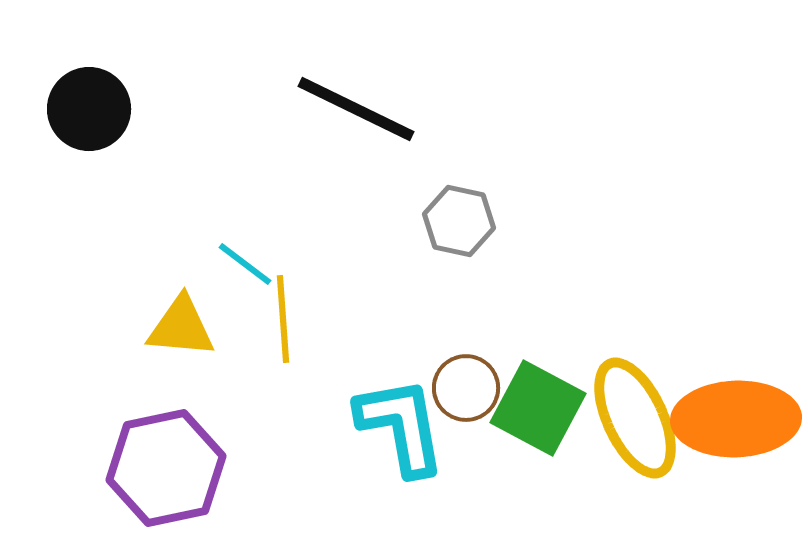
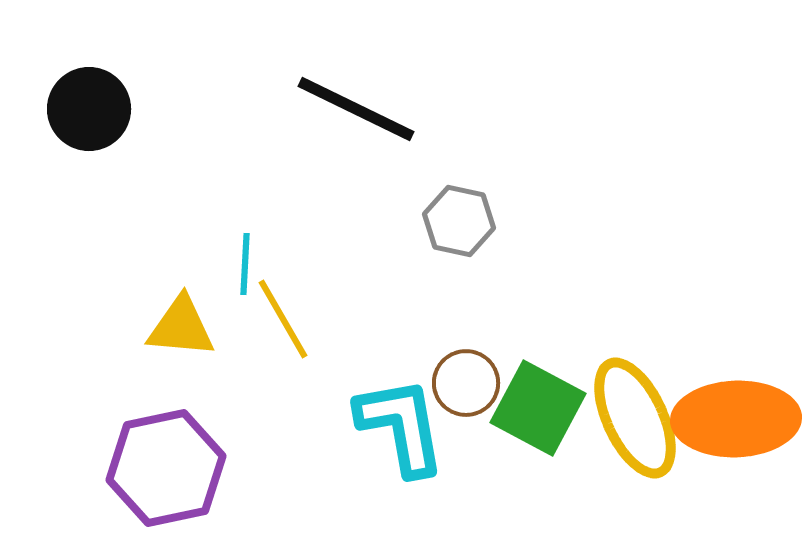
cyan line: rotated 56 degrees clockwise
yellow line: rotated 26 degrees counterclockwise
brown circle: moved 5 px up
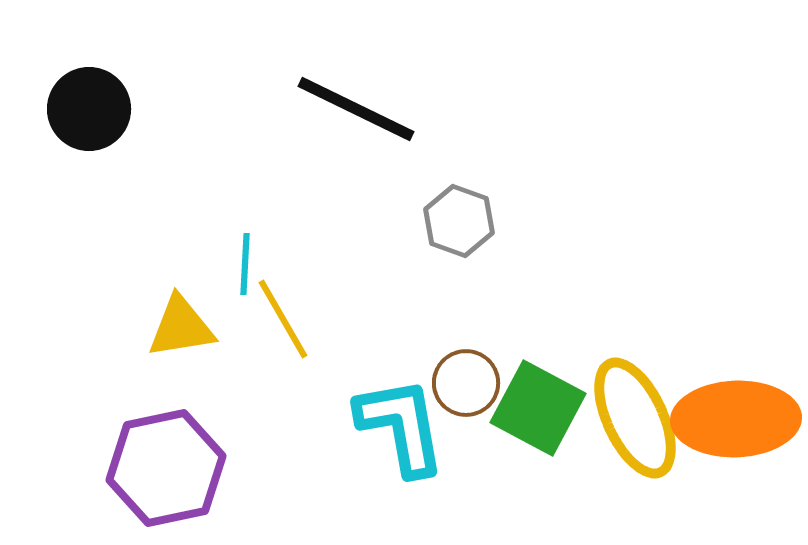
gray hexagon: rotated 8 degrees clockwise
yellow triangle: rotated 14 degrees counterclockwise
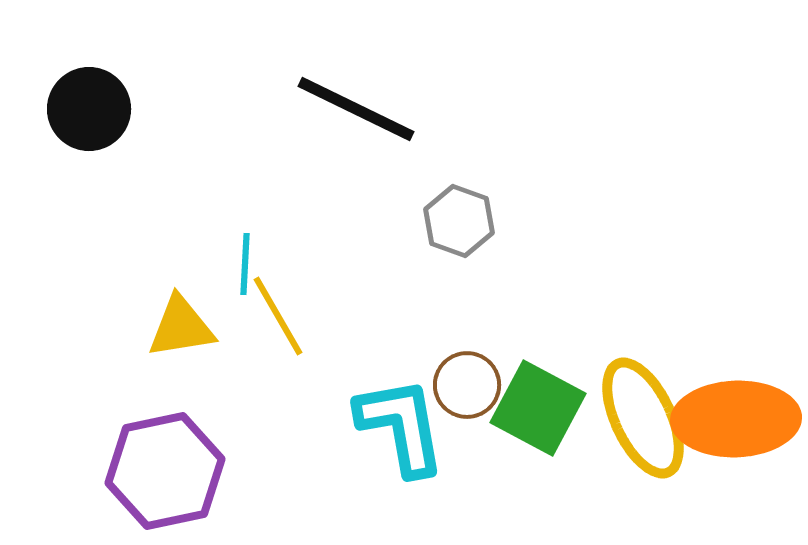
yellow line: moved 5 px left, 3 px up
brown circle: moved 1 px right, 2 px down
yellow ellipse: moved 8 px right
purple hexagon: moved 1 px left, 3 px down
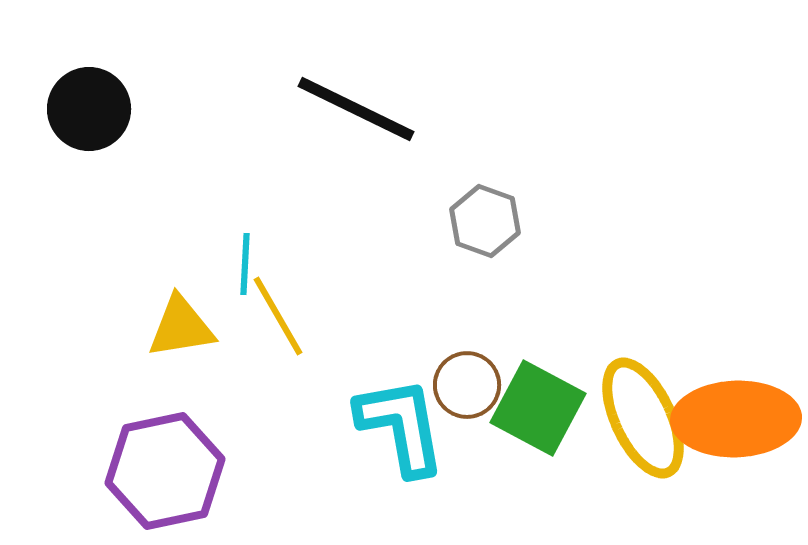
gray hexagon: moved 26 px right
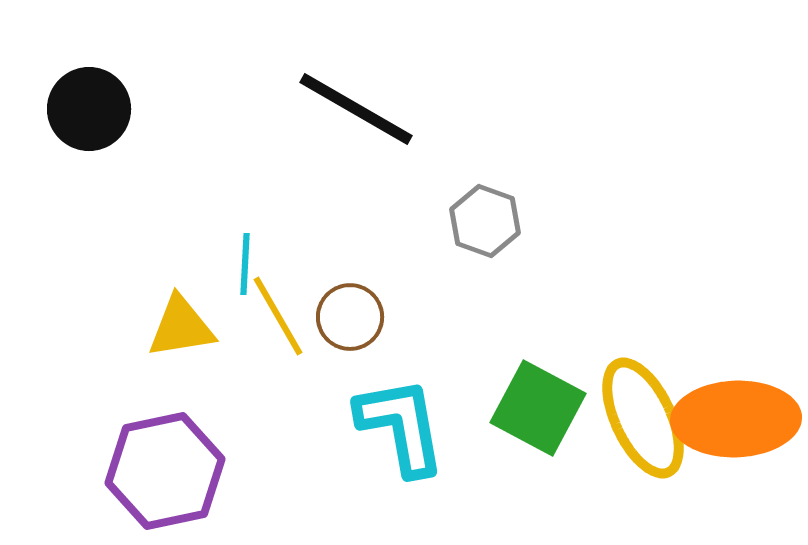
black line: rotated 4 degrees clockwise
brown circle: moved 117 px left, 68 px up
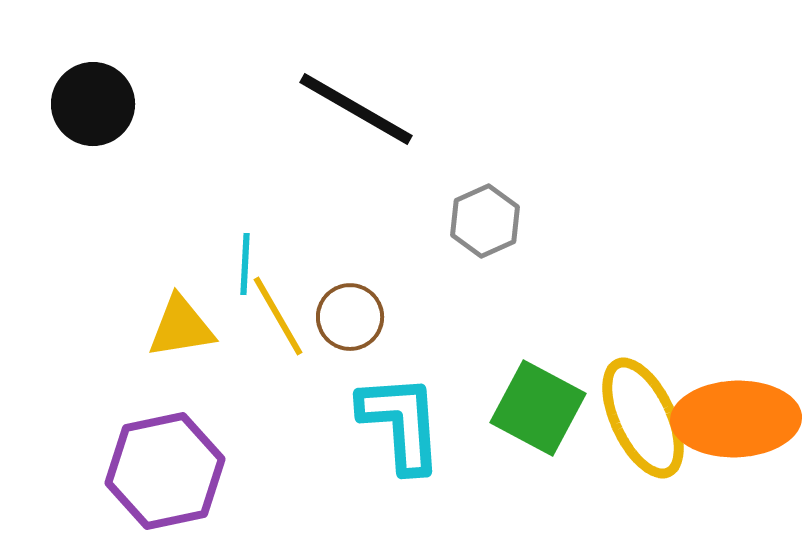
black circle: moved 4 px right, 5 px up
gray hexagon: rotated 16 degrees clockwise
cyan L-shape: moved 3 px up; rotated 6 degrees clockwise
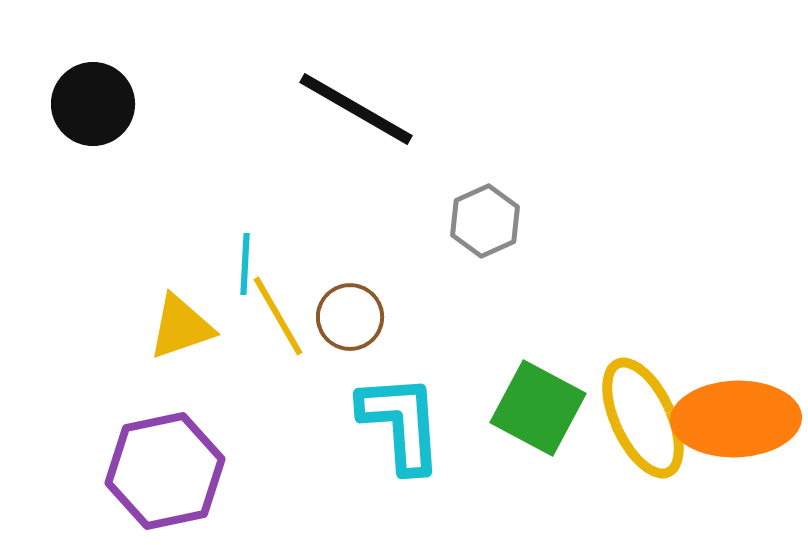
yellow triangle: rotated 10 degrees counterclockwise
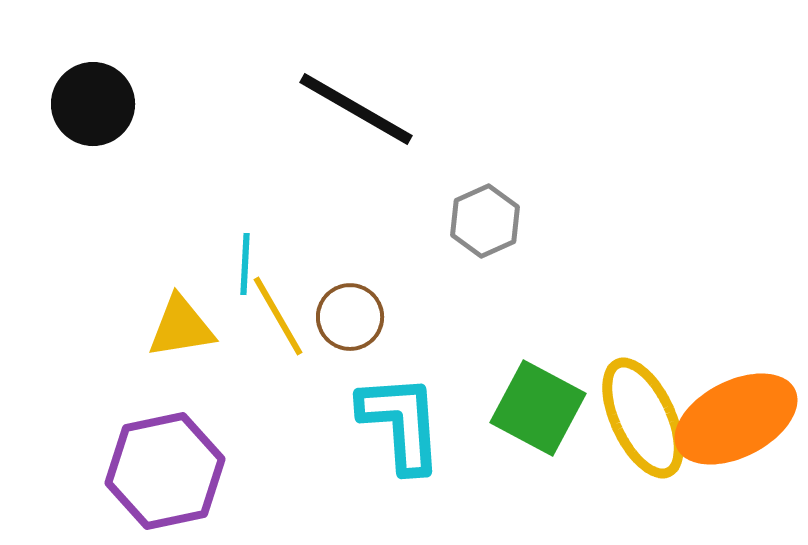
yellow triangle: rotated 10 degrees clockwise
orange ellipse: rotated 25 degrees counterclockwise
